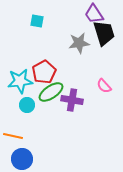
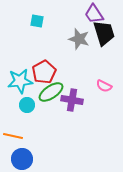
gray star: moved 4 px up; rotated 25 degrees clockwise
pink semicircle: rotated 21 degrees counterclockwise
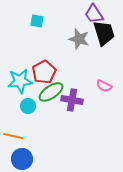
cyan circle: moved 1 px right, 1 px down
